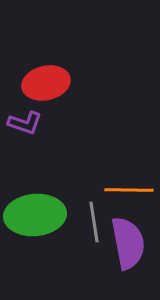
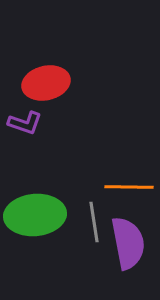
orange line: moved 3 px up
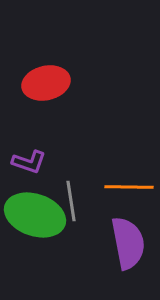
purple L-shape: moved 4 px right, 39 px down
green ellipse: rotated 24 degrees clockwise
gray line: moved 23 px left, 21 px up
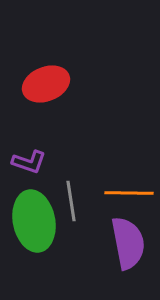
red ellipse: moved 1 px down; rotated 9 degrees counterclockwise
orange line: moved 6 px down
green ellipse: moved 1 px left, 6 px down; rotated 60 degrees clockwise
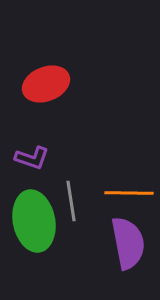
purple L-shape: moved 3 px right, 4 px up
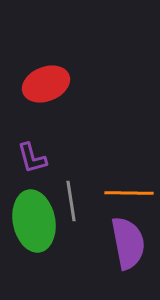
purple L-shape: rotated 56 degrees clockwise
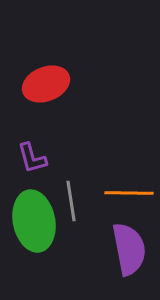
purple semicircle: moved 1 px right, 6 px down
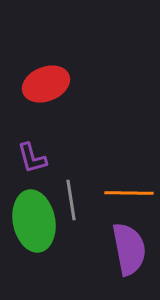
gray line: moved 1 px up
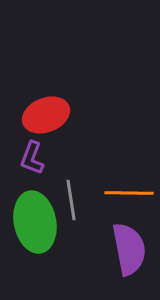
red ellipse: moved 31 px down
purple L-shape: rotated 36 degrees clockwise
green ellipse: moved 1 px right, 1 px down
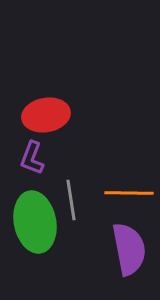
red ellipse: rotated 12 degrees clockwise
